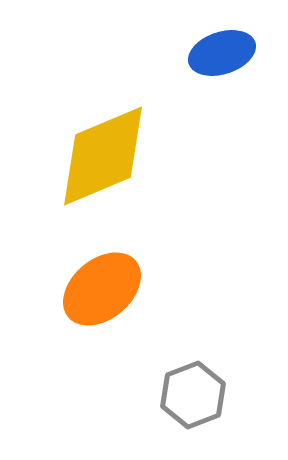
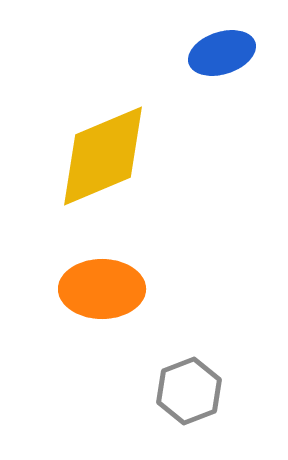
orange ellipse: rotated 40 degrees clockwise
gray hexagon: moved 4 px left, 4 px up
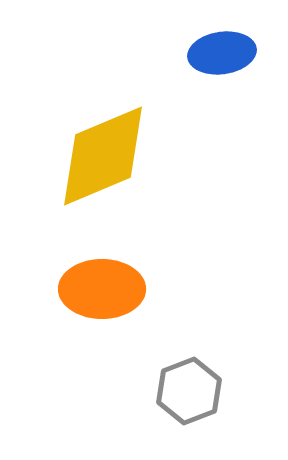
blue ellipse: rotated 10 degrees clockwise
